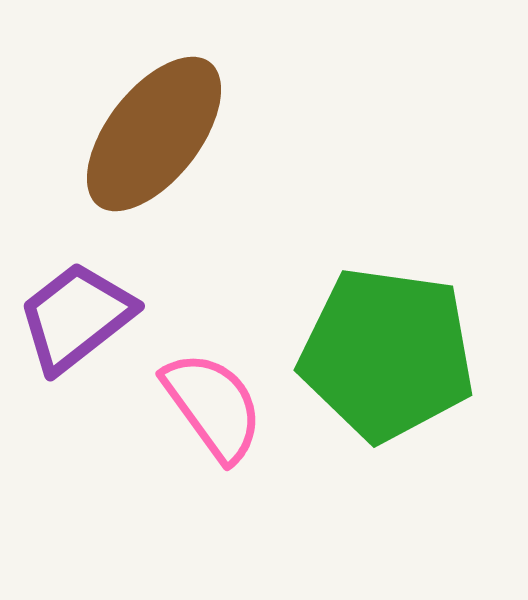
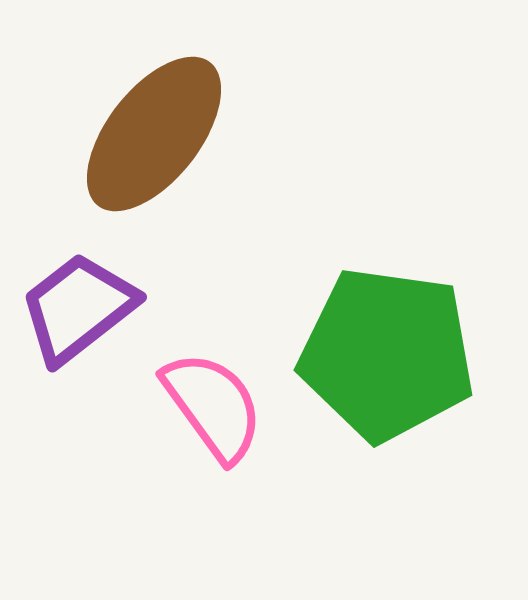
purple trapezoid: moved 2 px right, 9 px up
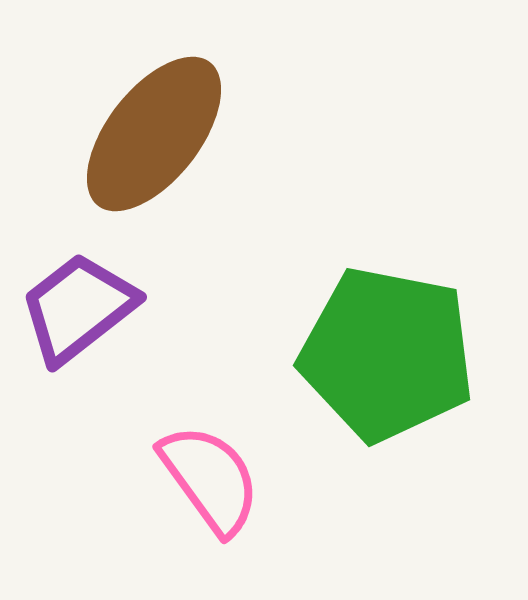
green pentagon: rotated 3 degrees clockwise
pink semicircle: moved 3 px left, 73 px down
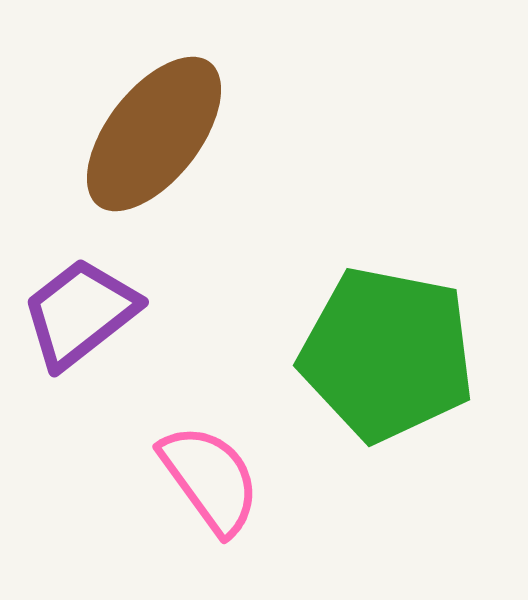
purple trapezoid: moved 2 px right, 5 px down
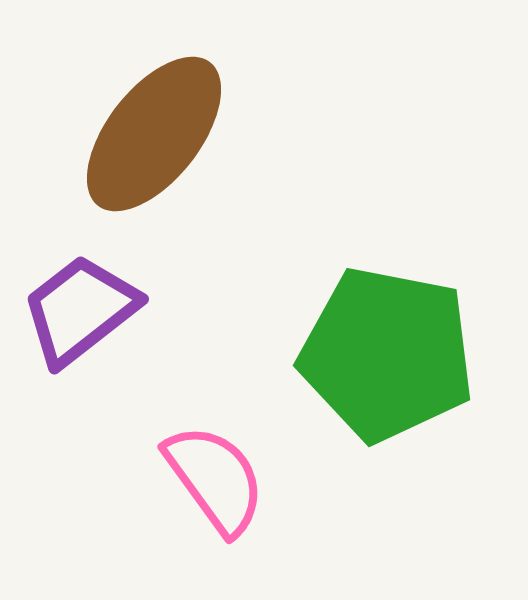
purple trapezoid: moved 3 px up
pink semicircle: moved 5 px right
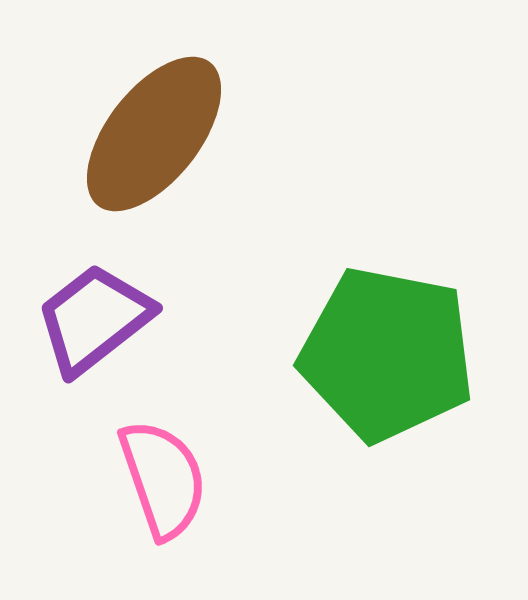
purple trapezoid: moved 14 px right, 9 px down
pink semicircle: moved 52 px left; rotated 17 degrees clockwise
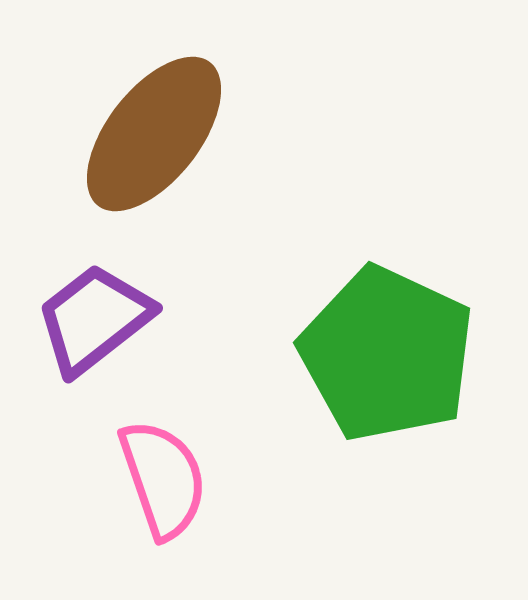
green pentagon: rotated 14 degrees clockwise
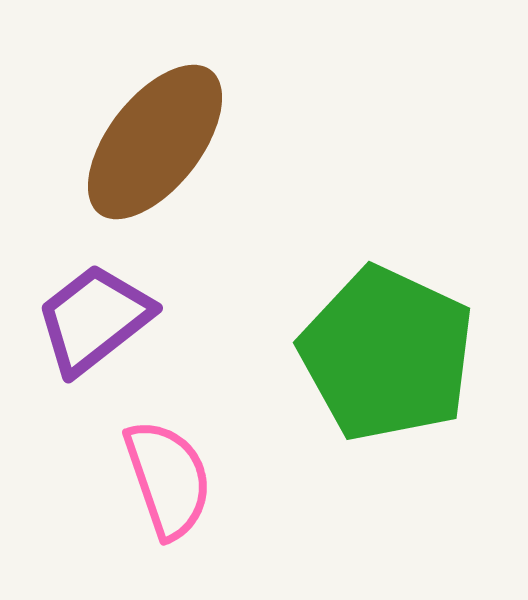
brown ellipse: moved 1 px right, 8 px down
pink semicircle: moved 5 px right
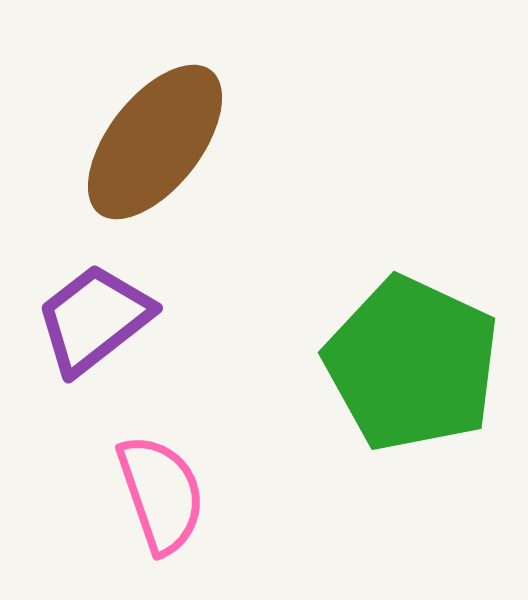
green pentagon: moved 25 px right, 10 px down
pink semicircle: moved 7 px left, 15 px down
